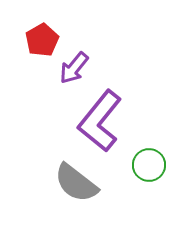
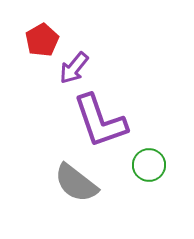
purple L-shape: rotated 58 degrees counterclockwise
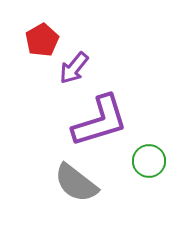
purple L-shape: rotated 88 degrees counterclockwise
green circle: moved 4 px up
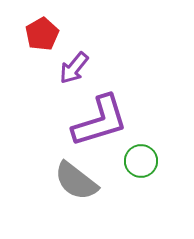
red pentagon: moved 6 px up
green circle: moved 8 px left
gray semicircle: moved 2 px up
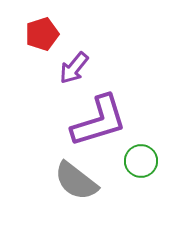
red pentagon: rotated 12 degrees clockwise
purple L-shape: moved 1 px left
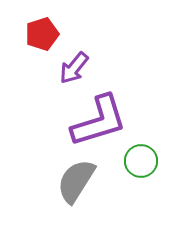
gray semicircle: rotated 84 degrees clockwise
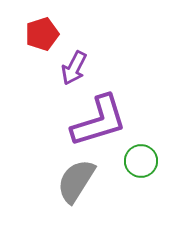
purple arrow: rotated 12 degrees counterclockwise
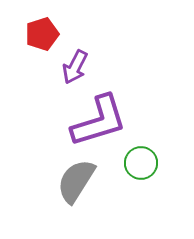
purple arrow: moved 1 px right, 1 px up
green circle: moved 2 px down
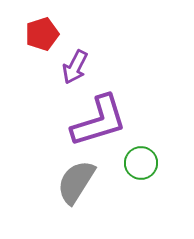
gray semicircle: moved 1 px down
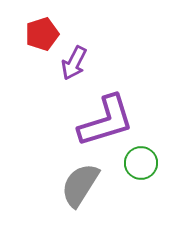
purple arrow: moved 1 px left, 4 px up
purple L-shape: moved 7 px right
gray semicircle: moved 4 px right, 3 px down
